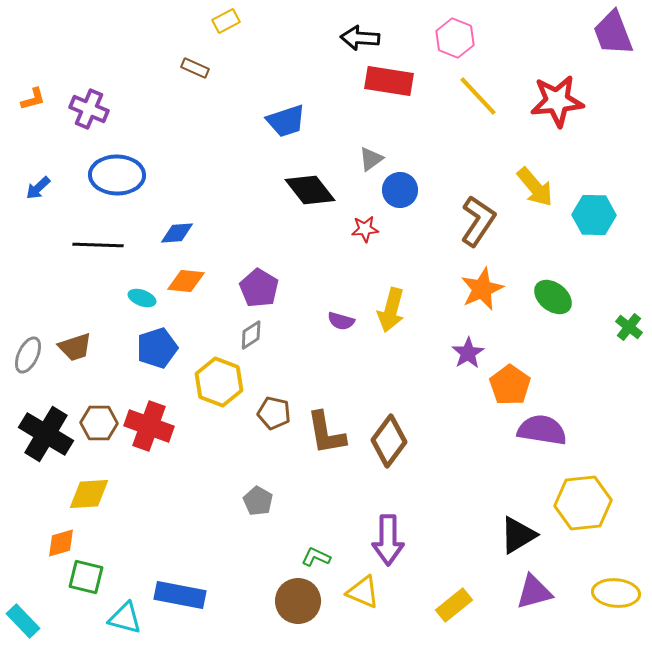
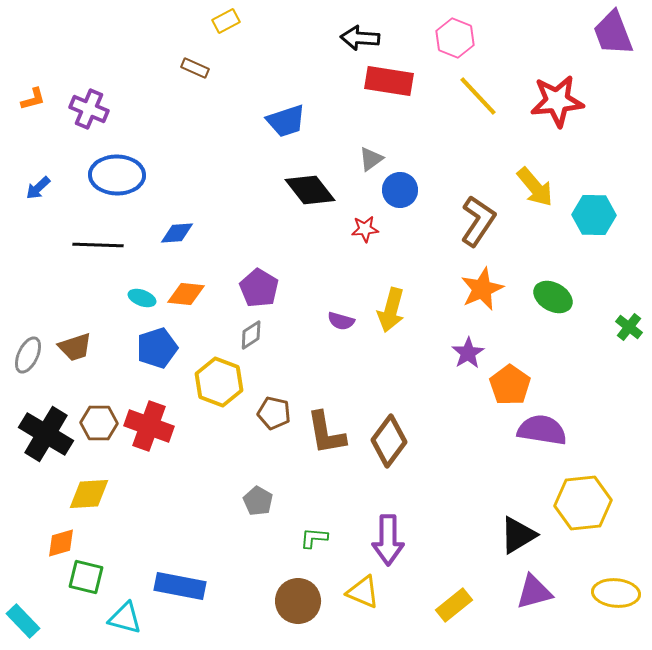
orange diamond at (186, 281): moved 13 px down
green ellipse at (553, 297): rotated 9 degrees counterclockwise
green L-shape at (316, 557): moved 2 px left, 19 px up; rotated 20 degrees counterclockwise
blue rectangle at (180, 595): moved 9 px up
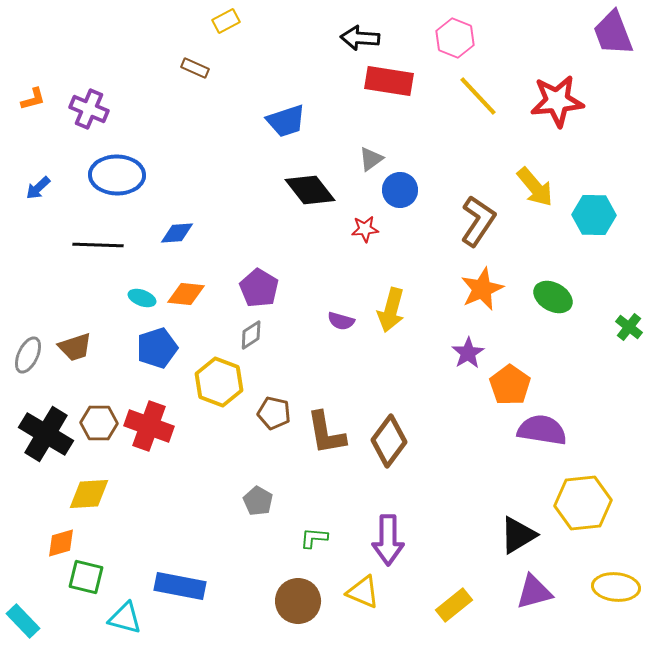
yellow ellipse at (616, 593): moved 6 px up
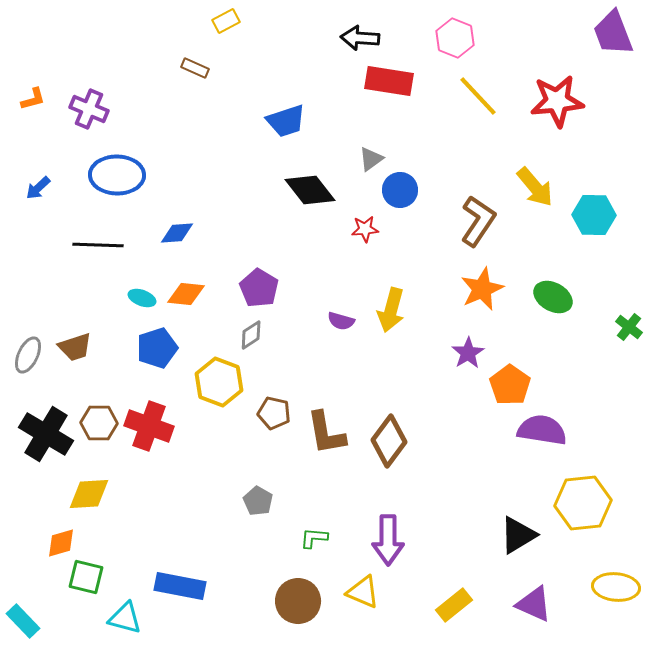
purple triangle at (534, 592): moved 12 px down; rotated 39 degrees clockwise
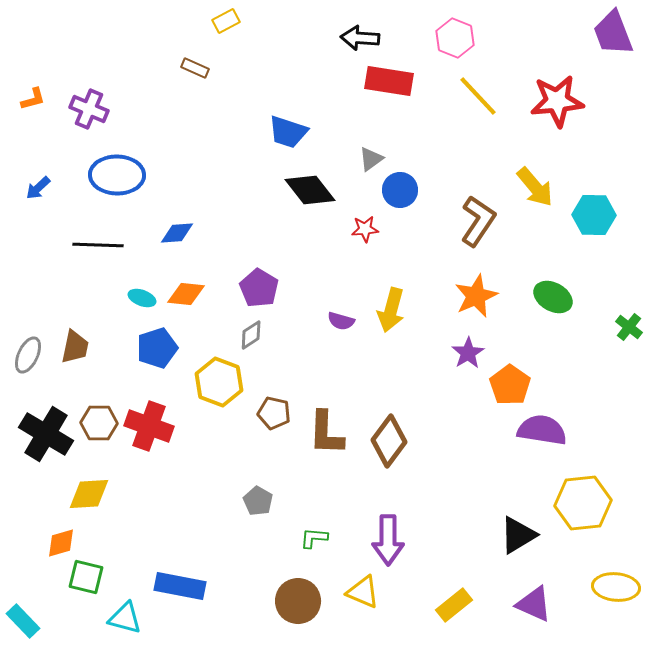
blue trapezoid at (286, 121): moved 2 px right, 11 px down; rotated 36 degrees clockwise
orange star at (482, 289): moved 6 px left, 7 px down
brown trapezoid at (75, 347): rotated 60 degrees counterclockwise
brown L-shape at (326, 433): rotated 12 degrees clockwise
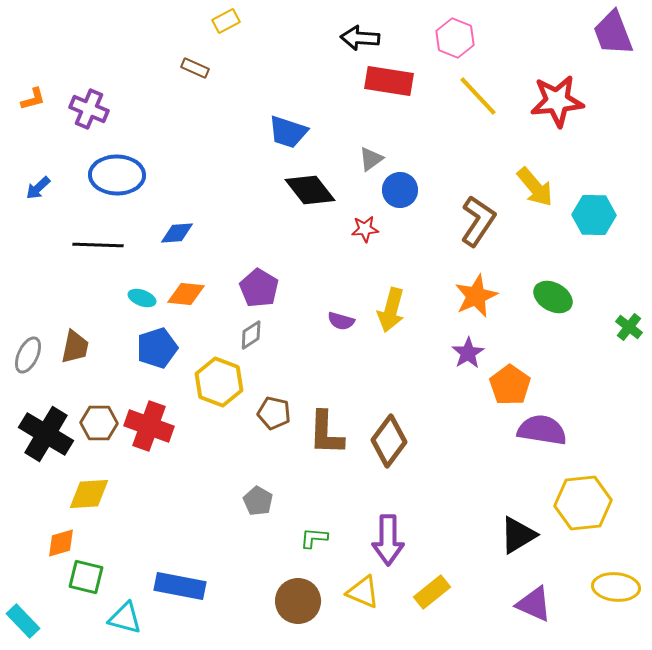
yellow rectangle at (454, 605): moved 22 px left, 13 px up
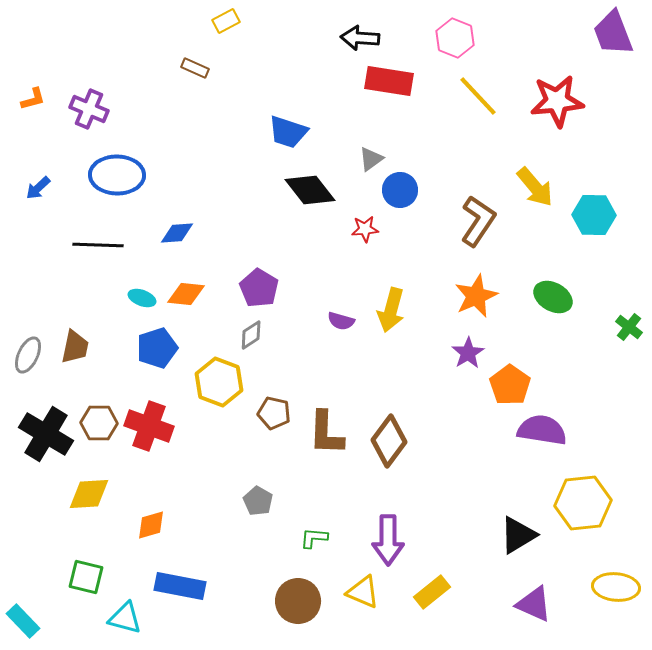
orange diamond at (61, 543): moved 90 px right, 18 px up
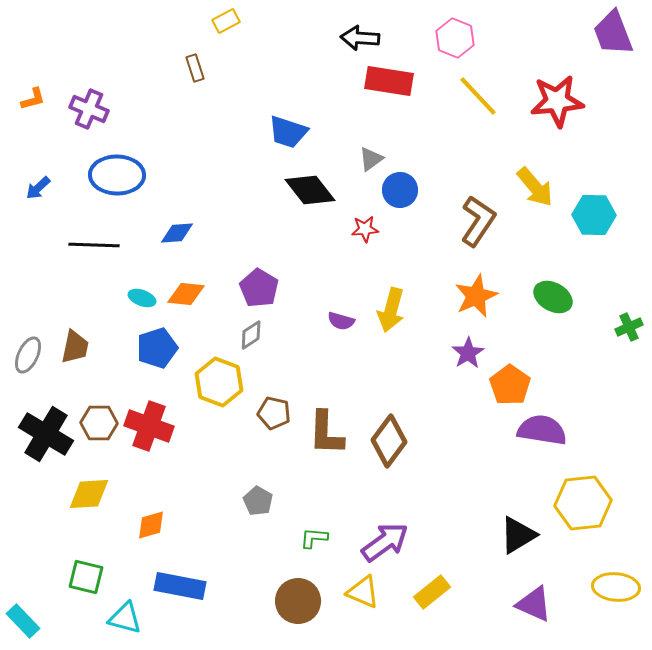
brown rectangle at (195, 68): rotated 48 degrees clockwise
black line at (98, 245): moved 4 px left
green cross at (629, 327): rotated 28 degrees clockwise
purple arrow at (388, 540): moved 3 px left, 2 px down; rotated 126 degrees counterclockwise
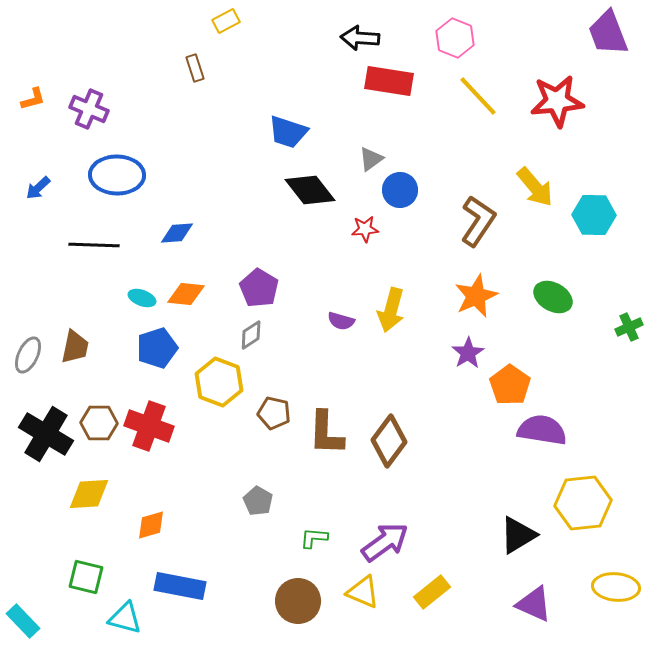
purple trapezoid at (613, 33): moved 5 px left
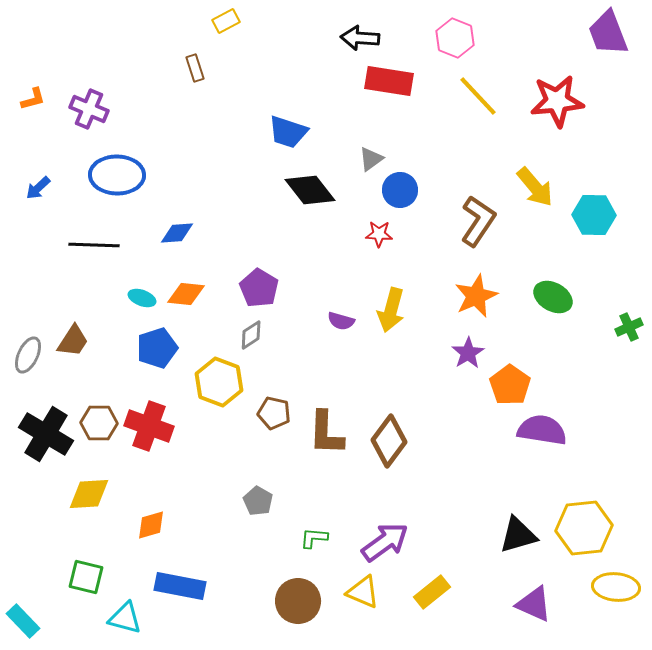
red star at (365, 229): moved 14 px right, 5 px down; rotated 8 degrees clockwise
brown trapezoid at (75, 347): moved 2 px left, 6 px up; rotated 21 degrees clockwise
yellow hexagon at (583, 503): moved 1 px right, 25 px down
black triangle at (518, 535): rotated 15 degrees clockwise
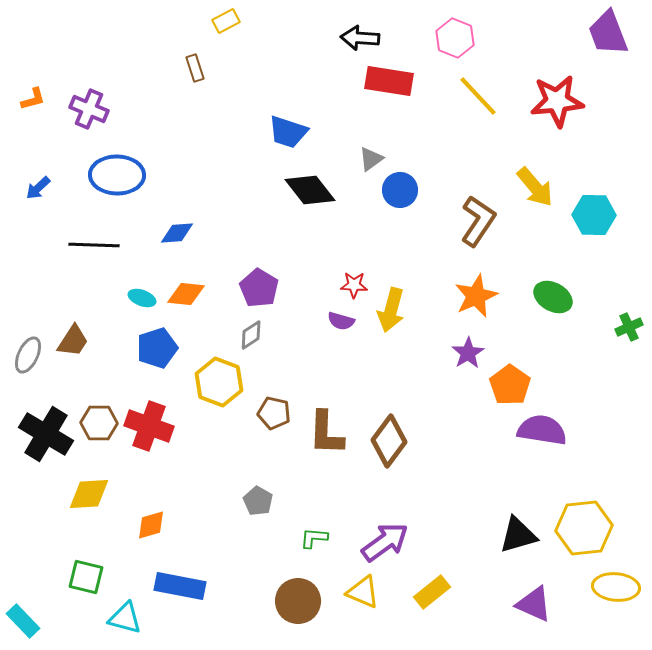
red star at (379, 234): moved 25 px left, 51 px down
